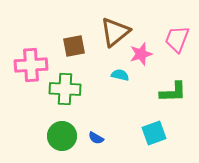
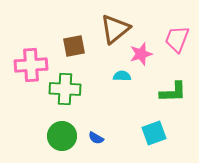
brown triangle: moved 3 px up
cyan semicircle: moved 2 px right, 1 px down; rotated 12 degrees counterclockwise
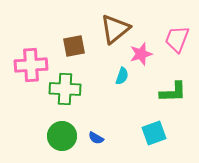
cyan semicircle: rotated 108 degrees clockwise
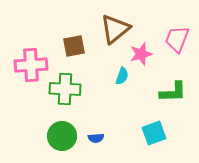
blue semicircle: rotated 35 degrees counterclockwise
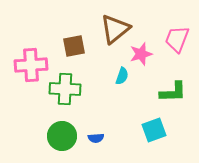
cyan square: moved 3 px up
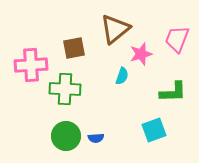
brown square: moved 2 px down
green circle: moved 4 px right
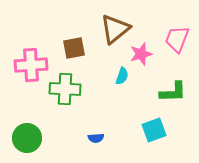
green circle: moved 39 px left, 2 px down
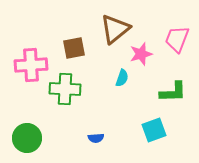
cyan semicircle: moved 2 px down
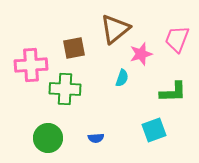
green circle: moved 21 px right
